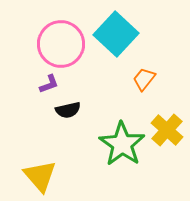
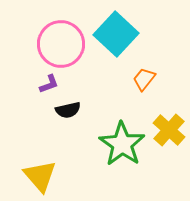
yellow cross: moved 2 px right
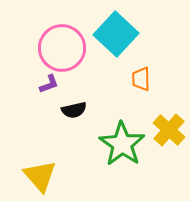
pink circle: moved 1 px right, 4 px down
orange trapezoid: moved 3 px left; rotated 40 degrees counterclockwise
black semicircle: moved 6 px right
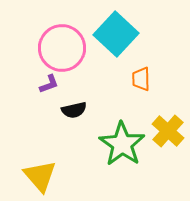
yellow cross: moved 1 px left, 1 px down
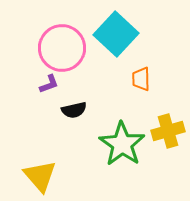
yellow cross: rotated 32 degrees clockwise
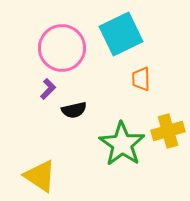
cyan square: moved 5 px right; rotated 21 degrees clockwise
purple L-shape: moved 1 px left, 5 px down; rotated 25 degrees counterclockwise
yellow triangle: rotated 15 degrees counterclockwise
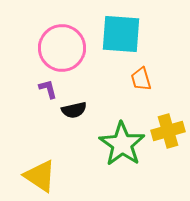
cyan square: rotated 30 degrees clockwise
orange trapezoid: rotated 15 degrees counterclockwise
purple L-shape: rotated 60 degrees counterclockwise
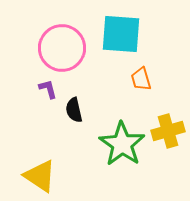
black semicircle: rotated 90 degrees clockwise
